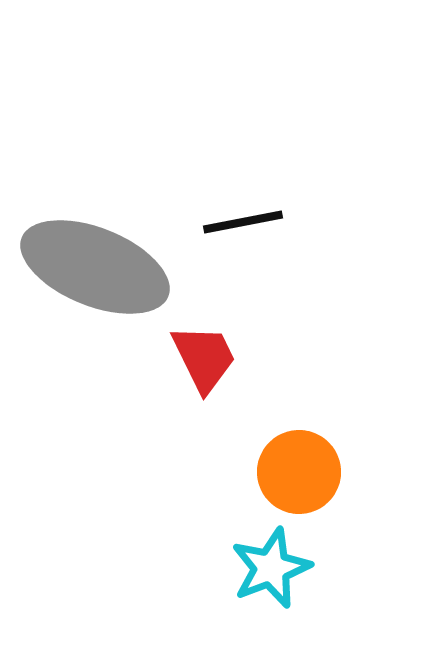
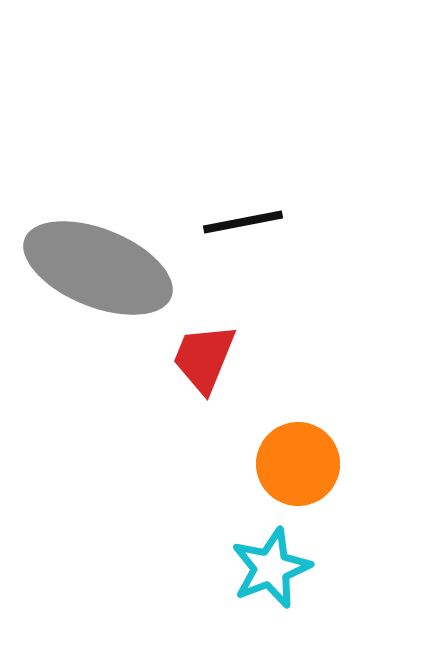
gray ellipse: moved 3 px right, 1 px down
red trapezoid: rotated 132 degrees counterclockwise
orange circle: moved 1 px left, 8 px up
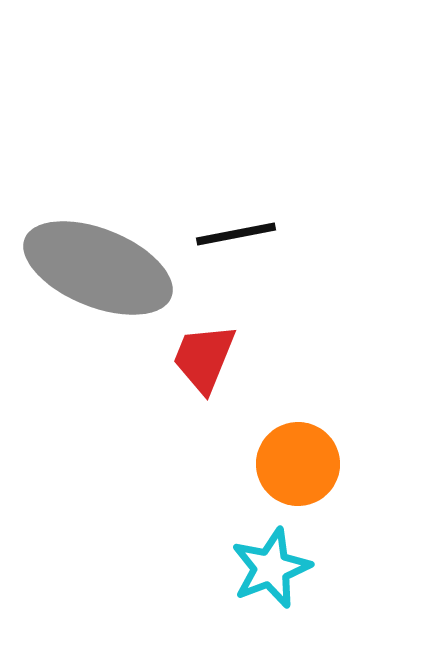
black line: moved 7 px left, 12 px down
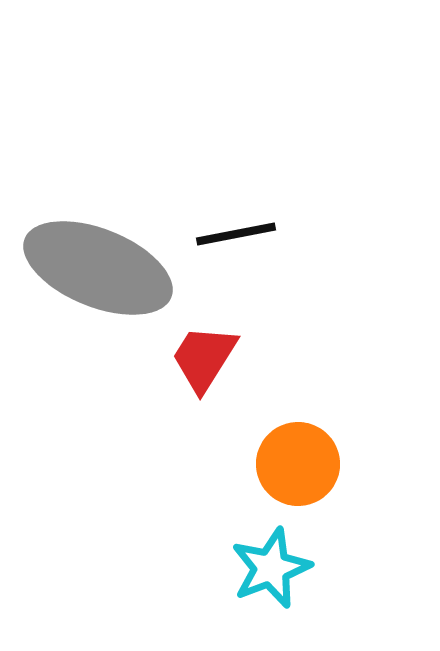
red trapezoid: rotated 10 degrees clockwise
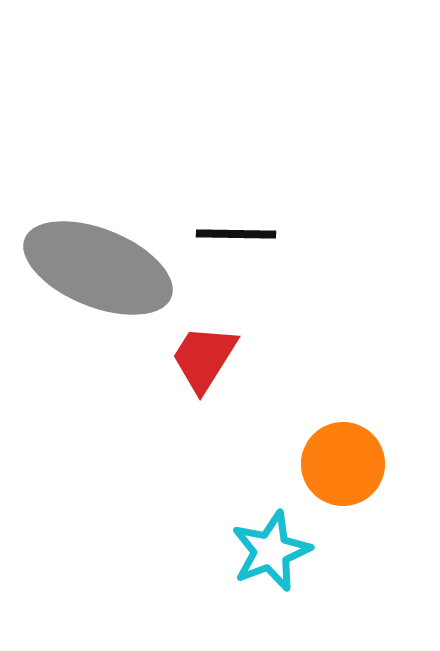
black line: rotated 12 degrees clockwise
orange circle: moved 45 px right
cyan star: moved 17 px up
